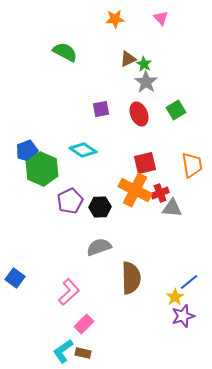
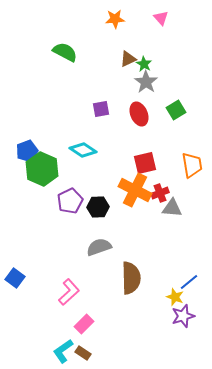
black hexagon: moved 2 px left
yellow star: rotated 18 degrees counterclockwise
brown rectangle: rotated 21 degrees clockwise
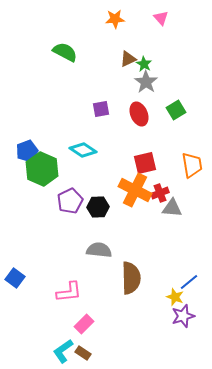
gray semicircle: moved 3 px down; rotated 25 degrees clockwise
pink L-shape: rotated 36 degrees clockwise
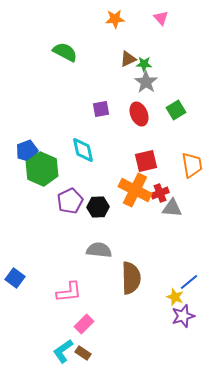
green star: rotated 28 degrees counterclockwise
cyan diamond: rotated 44 degrees clockwise
red square: moved 1 px right, 2 px up
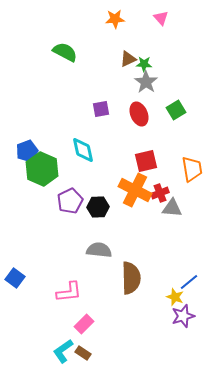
orange trapezoid: moved 4 px down
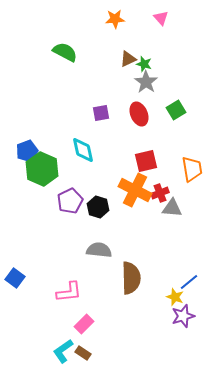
green star: rotated 14 degrees clockwise
purple square: moved 4 px down
black hexagon: rotated 20 degrees clockwise
